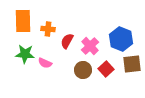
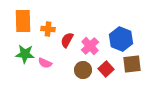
red semicircle: moved 1 px up
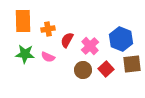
orange cross: rotated 16 degrees counterclockwise
pink semicircle: moved 3 px right, 6 px up
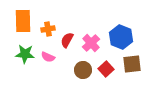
blue hexagon: moved 2 px up
pink cross: moved 1 px right, 3 px up
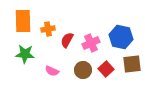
blue hexagon: rotated 10 degrees counterclockwise
pink cross: rotated 18 degrees clockwise
pink semicircle: moved 4 px right, 14 px down
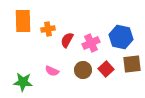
green star: moved 2 px left, 28 px down
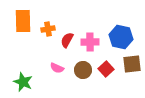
pink cross: moved 1 px left, 1 px up; rotated 24 degrees clockwise
pink semicircle: moved 5 px right, 3 px up
green star: rotated 18 degrees clockwise
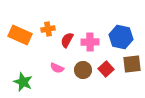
orange rectangle: moved 3 px left, 14 px down; rotated 65 degrees counterclockwise
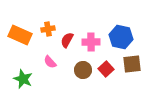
pink cross: moved 1 px right
pink semicircle: moved 7 px left, 6 px up; rotated 24 degrees clockwise
green star: moved 3 px up
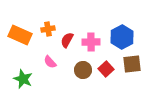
blue hexagon: moved 1 px right; rotated 20 degrees clockwise
